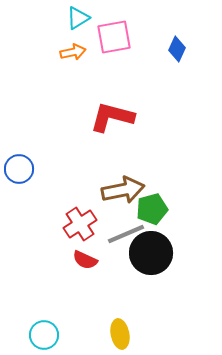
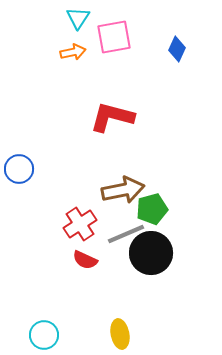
cyan triangle: rotated 25 degrees counterclockwise
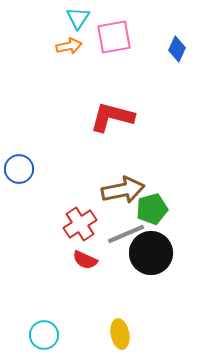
orange arrow: moved 4 px left, 6 px up
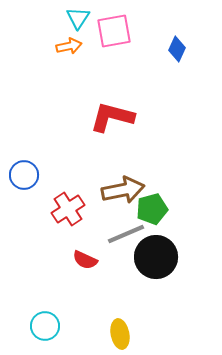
pink square: moved 6 px up
blue circle: moved 5 px right, 6 px down
red cross: moved 12 px left, 15 px up
black circle: moved 5 px right, 4 px down
cyan circle: moved 1 px right, 9 px up
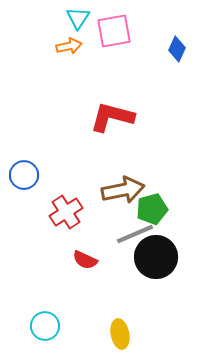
red cross: moved 2 px left, 3 px down
gray line: moved 9 px right
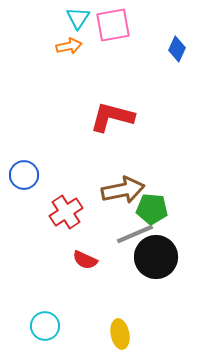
pink square: moved 1 px left, 6 px up
green pentagon: rotated 20 degrees clockwise
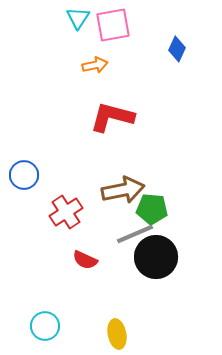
orange arrow: moved 26 px right, 19 px down
yellow ellipse: moved 3 px left
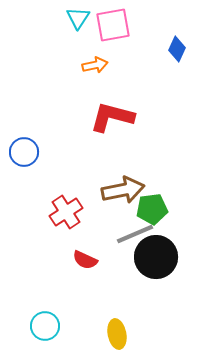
blue circle: moved 23 px up
green pentagon: rotated 12 degrees counterclockwise
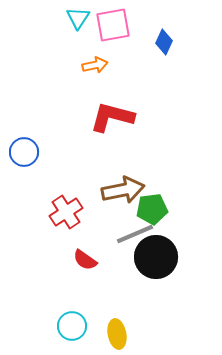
blue diamond: moved 13 px left, 7 px up
red semicircle: rotated 10 degrees clockwise
cyan circle: moved 27 px right
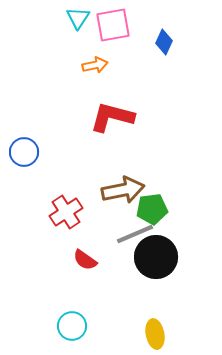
yellow ellipse: moved 38 px right
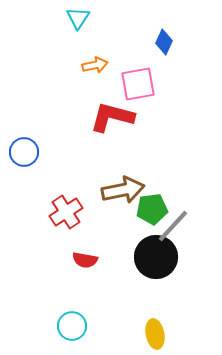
pink square: moved 25 px right, 59 px down
gray line: moved 38 px right, 8 px up; rotated 24 degrees counterclockwise
red semicircle: rotated 25 degrees counterclockwise
